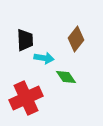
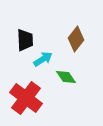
cyan arrow: moved 1 px left, 1 px down; rotated 42 degrees counterclockwise
red cross: rotated 28 degrees counterclockwise
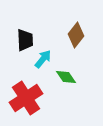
brown diamond: moved 4 px up
cyan arrow: rotated 18 degrees counterclockwise
red cross: rotated 20 degrees clockwise
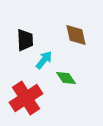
brown diamond: rotated 50 degrees counterclockwise
cyan arrow: moved 1 px right, 1 px down
green diamond: moved 1 px down
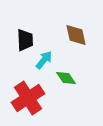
red cross: moved 2 px right
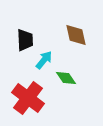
red cross: rotated 20 degrees counterclockwise
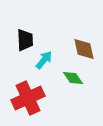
brown diamond: moved 8 px right, 14 px down
green diamond: moved 7 px right
red cross: rotated 28 degrees clockwise
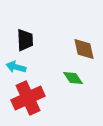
cyan arrow: moved 28 px left, 7 px down; rotated 114 degrees counterclockwise
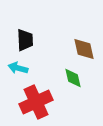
cyan arrow: moved 2 px right, 1 px down
green diamond: rotated 20 degrees clockwise
red cross: moved 8 px right, 4 px down
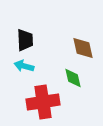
brown diamond: moved 1 px left, 1 px up
cyan arrow: moved 6 px right, 2 px up
red cross: moved 7 px right; rotated 16 degrees clockwise
